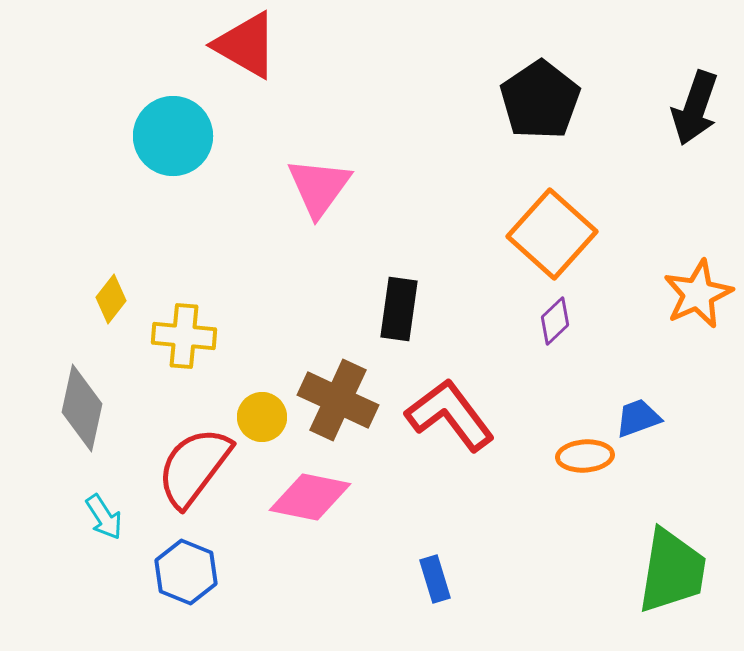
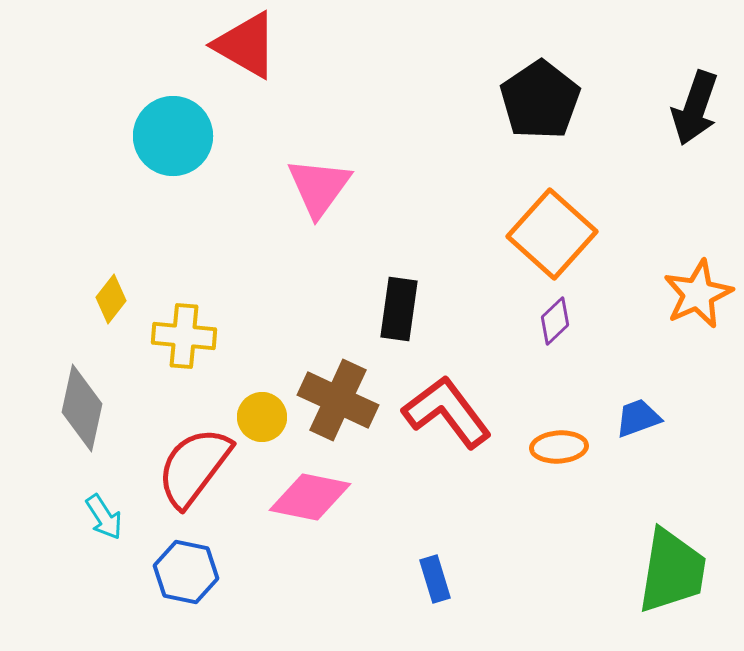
red L-shape: moved 3 px left, 3 px up
orange ellipse: moved 26 px left, 9 px up
blue hexagon: rotated 10 degrees counterclockwise
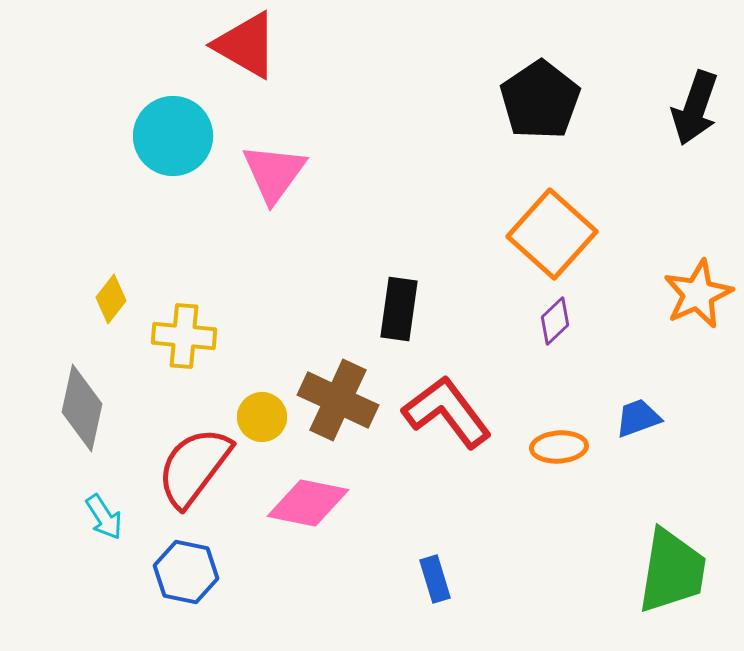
pink triangle: moved 45 px left, 14 px up
pink diamond: moved 2 px left, 6 px down
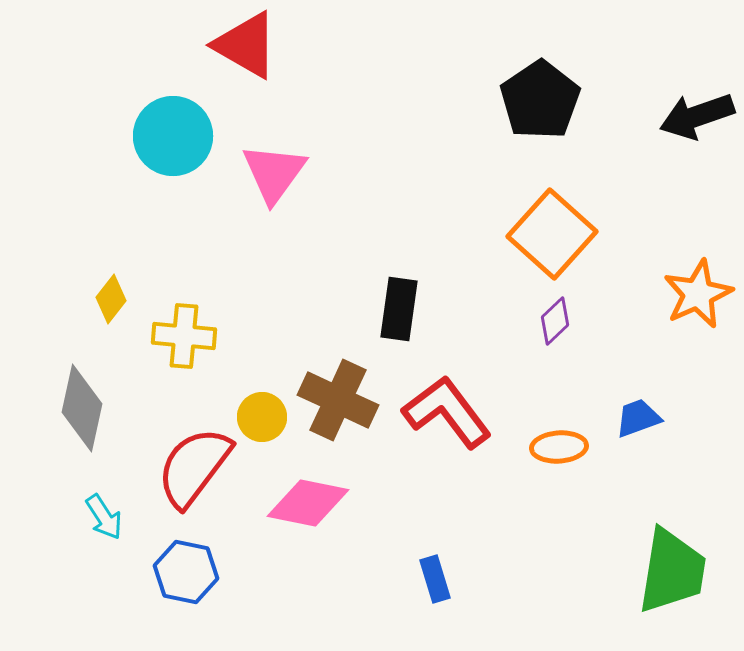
black arrow: moved 2 px right, 8 px down; rotated 52 degrees clockwise
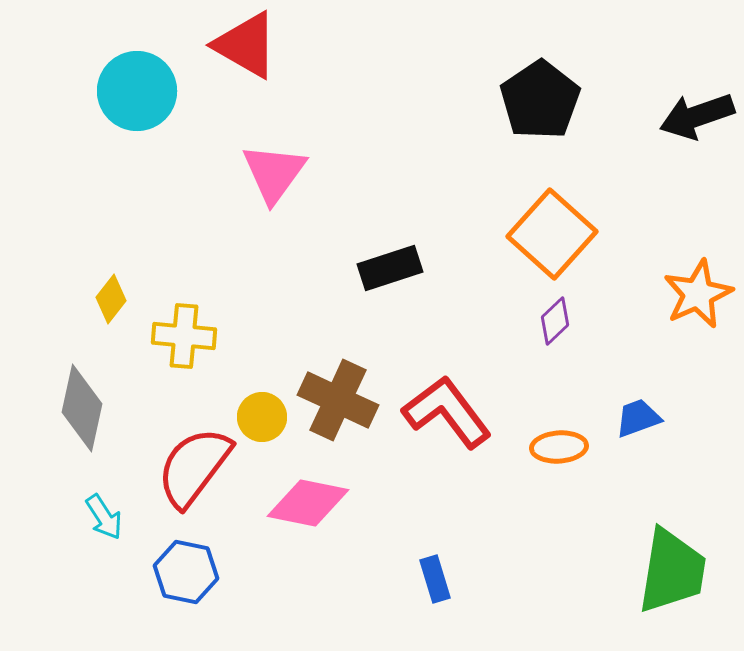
cyan circle: moved 36 px left, 45 px up
black rectangle: moved 9 px left, 41 px up; rotated 64 degrees clockwise
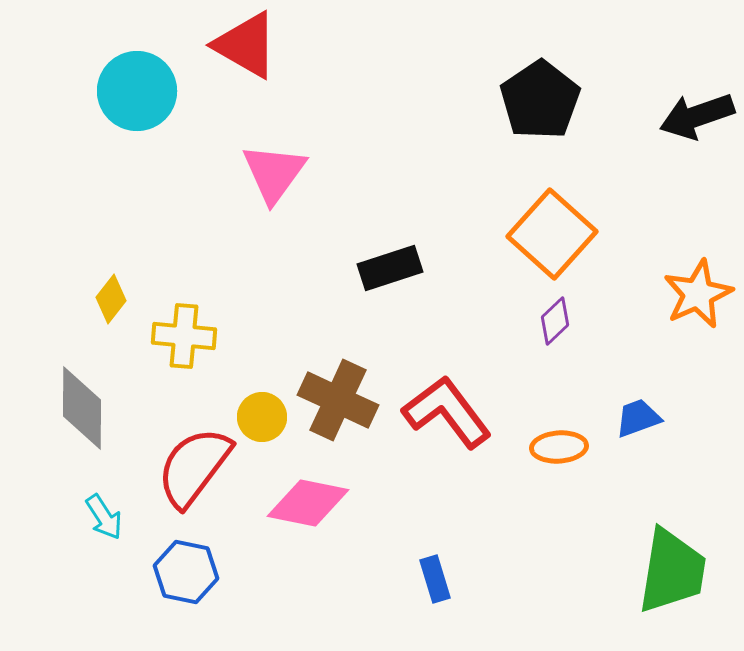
gray diamond: rotated 12 degrees counterclockwise
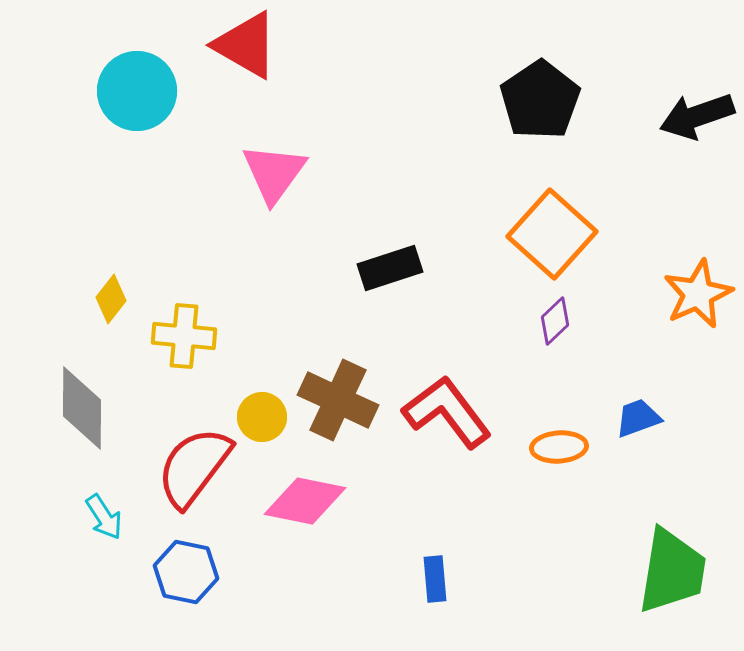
pink diamond: moved 3 px left, 2 px up
blue rectangle: rotated 12 degrees clockwise
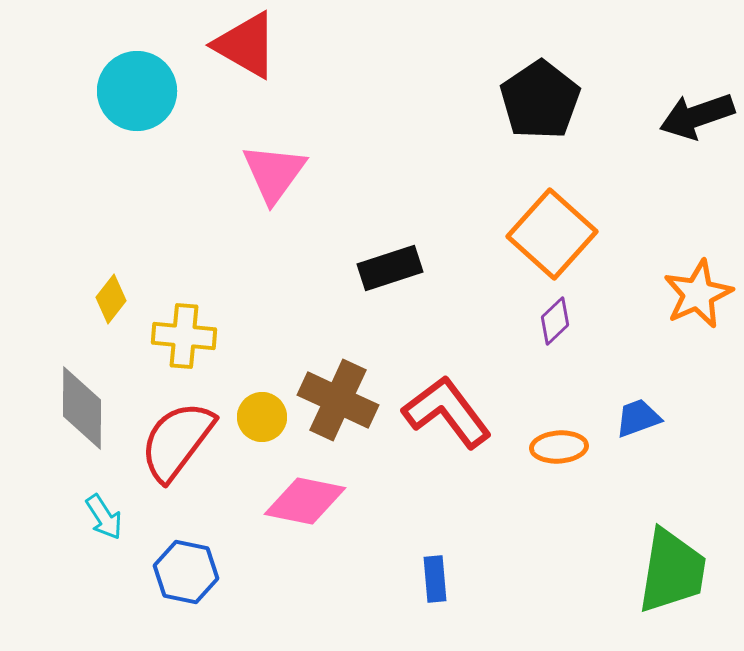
red semicircle: moved 17 px left, 26 px up
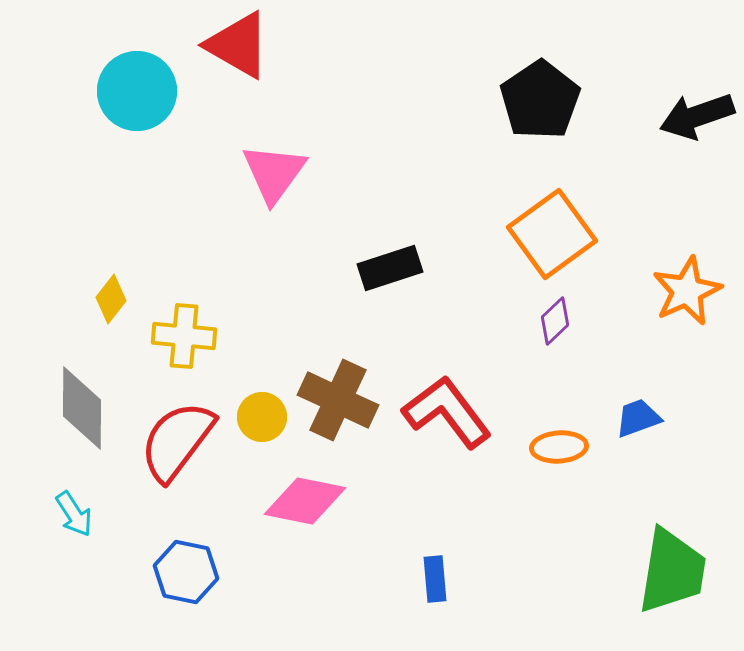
red triangle: moved 8 px left
orange square: rotated 12 degrees clockwise
orange star: moved 11 px left, 3 px up
cyan arrow: moved 30 px left, 3 px up
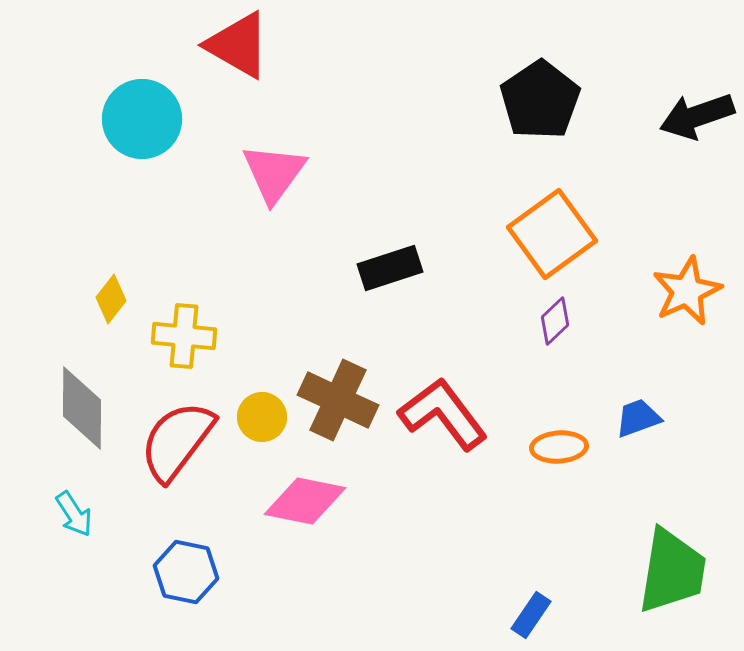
cyan circle: moved 5 px right, 28 px down
red L-shape: moved 4 px left, 2 px down
blue rectangle: moved 96 px right, 36 px down; rotated 39 degrees clockwise
